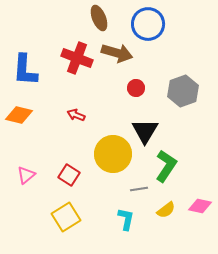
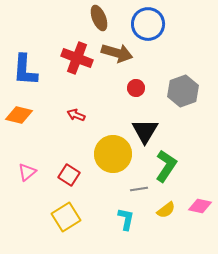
pink triangle: moved 1 px right, 3 px up
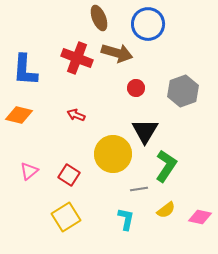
pink triangle: moved 2 px right, 1 px up
pink diamond: moved 11 px down
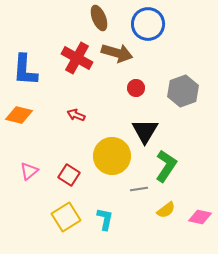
red cross: rotated 8 degrees clockwise
yellow circle: moved 1 px left, 2 px down
cyan L-shape: moved 21 px left
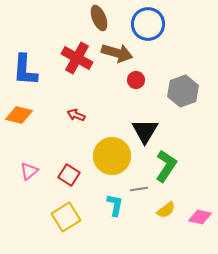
red circle: moved 8 px up
cyan L-shape: moved 10 px right, 14 px up
